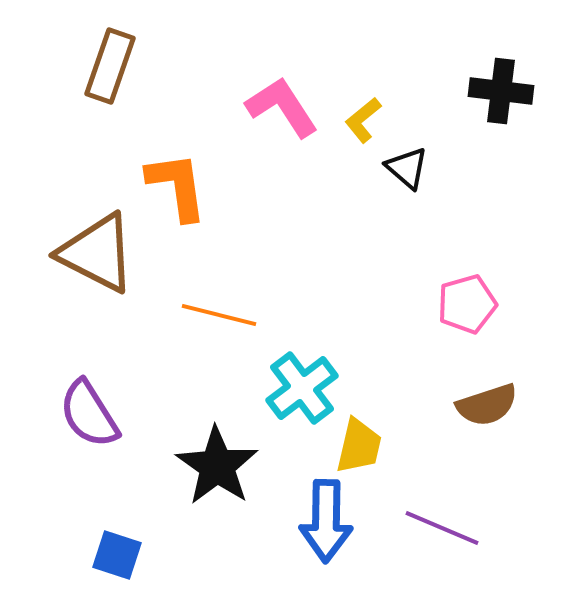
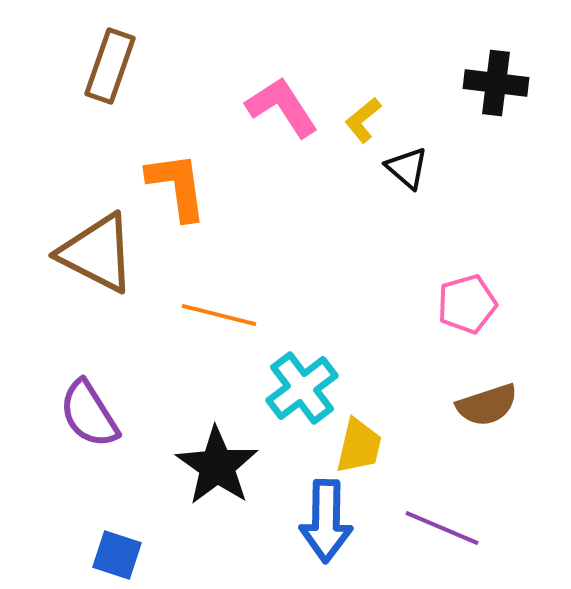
black cross: moved 5 px left, 8 px up
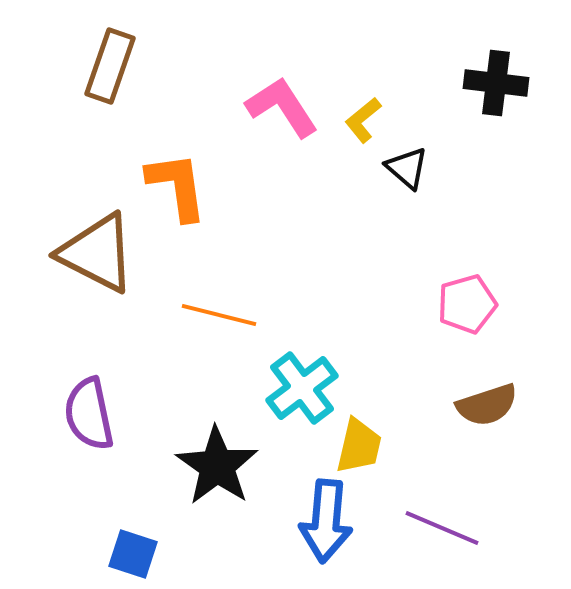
purple semicircle: rotated 20 degrees clockwise
blue arrow: rotated 4 degrees clockwise
blue square: moved 16 px right, 1 px up
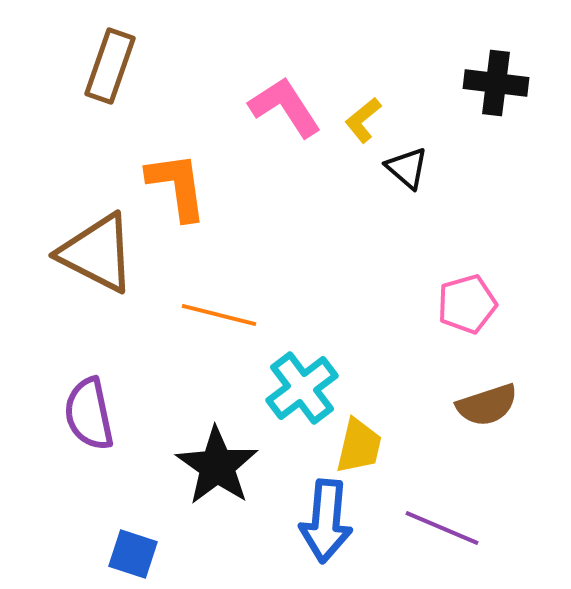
pink L-shape: moved 3 px right
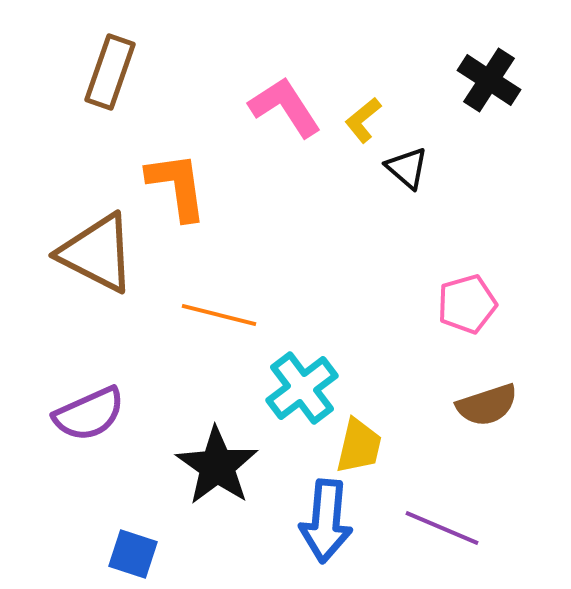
brown rectangle: moved 6 px down
black cross: moved 7 px left, 3 px up; rotated 26 degrees clockwise
purple semicircle: rotated 102 degrees counterclockwise
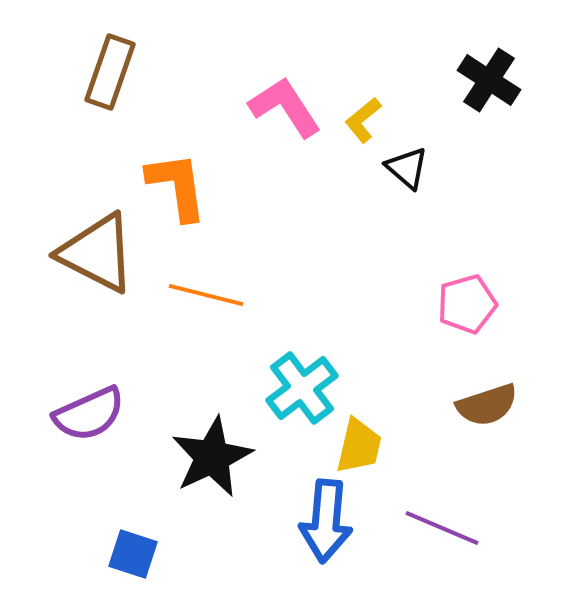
orange line: moved 13 px left, 20 px up
black star: moved 5 px left, 9 px up; rotated 12 degrees clockwise
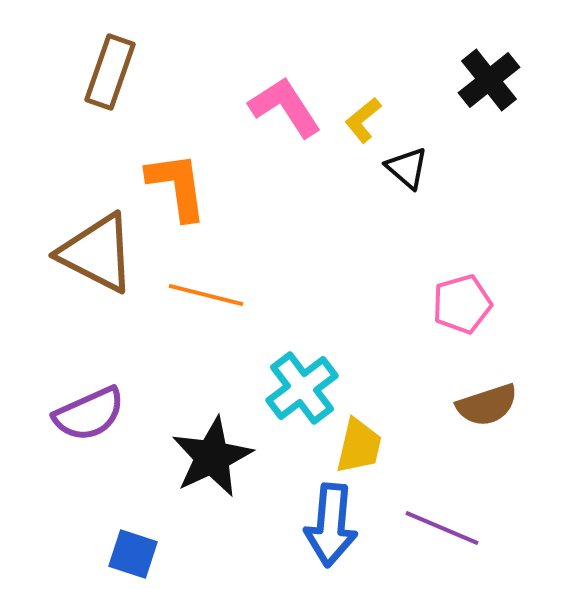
black cross: rotated 18 degrees clockwise
pink pentagon: moved 5 px left
blue arrow: moved 5 px right, 4 px down
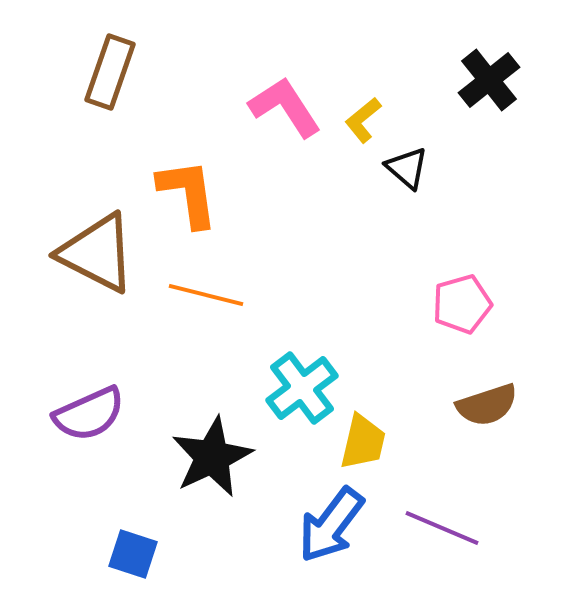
orange L-shape: moved 11 px right, 7 px down
yellow trapezoid: moved 4 px right, 4 px up
blue arrow: rotated 32 degrees clockwise
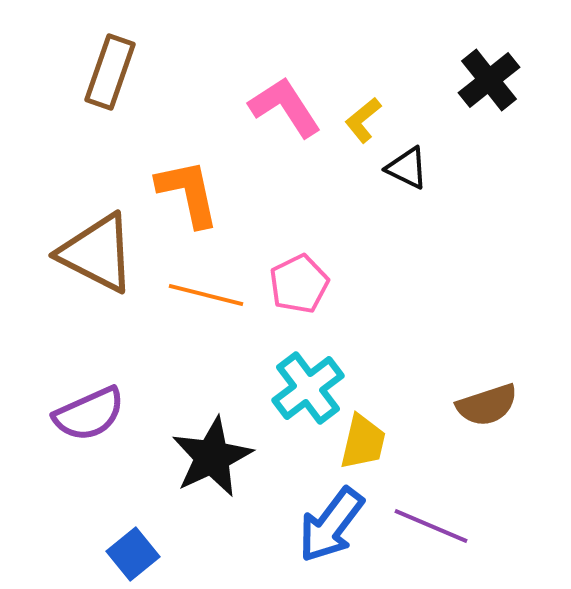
black triangle: rotated 15 degrees counterclockwise
orange L-shape: rotated 4 degrees counterclockwise
pink pentagon: moved 163 px left, 20 px up; rotated 10 degrees counterclockwise
cyan cross: moved 6 px right
purple line: moved 11 px left, 2 px up
blue square: rotated 33 degrees clockwise
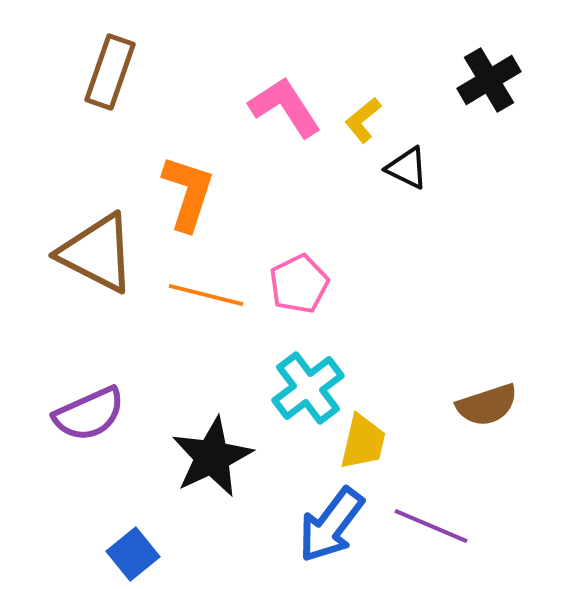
black cross: rotated 8 degrees clockwise
orange L-shape: rotated 30 degrees clockwise
